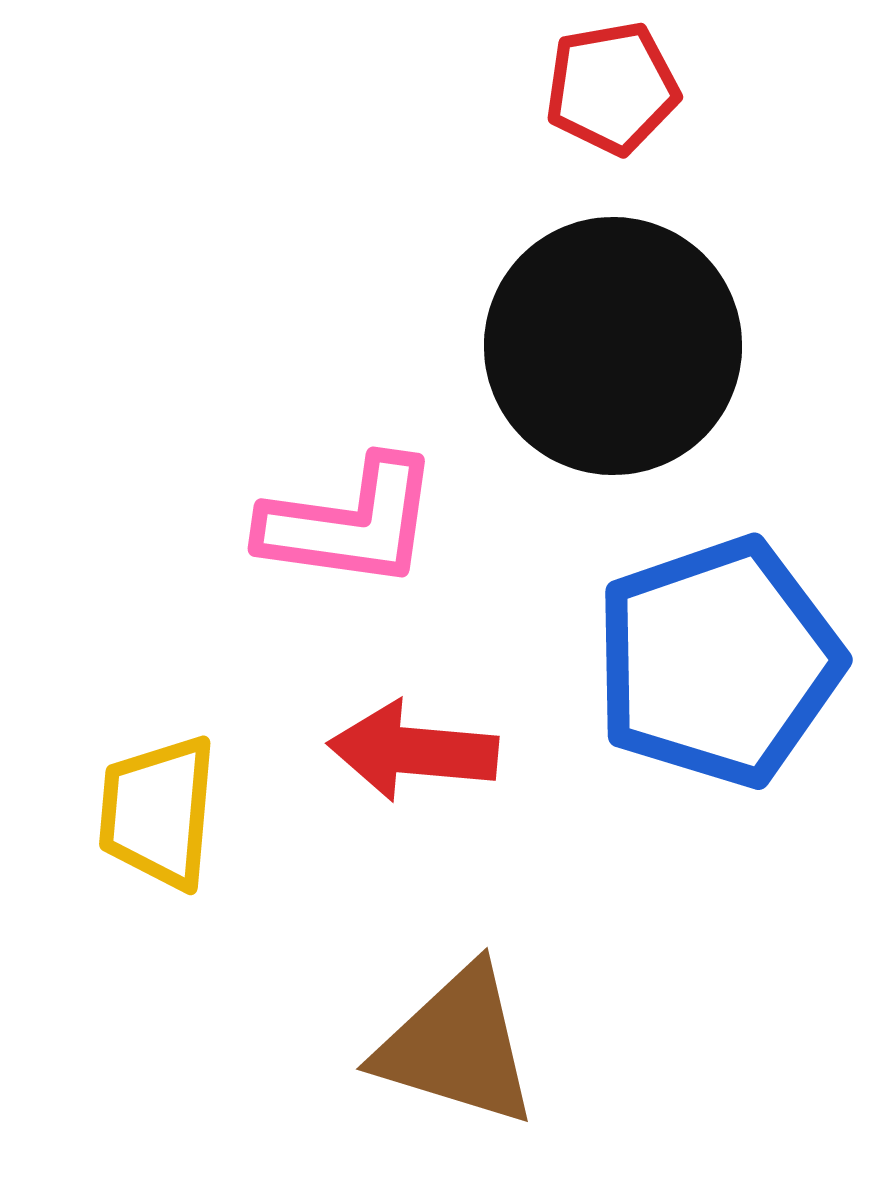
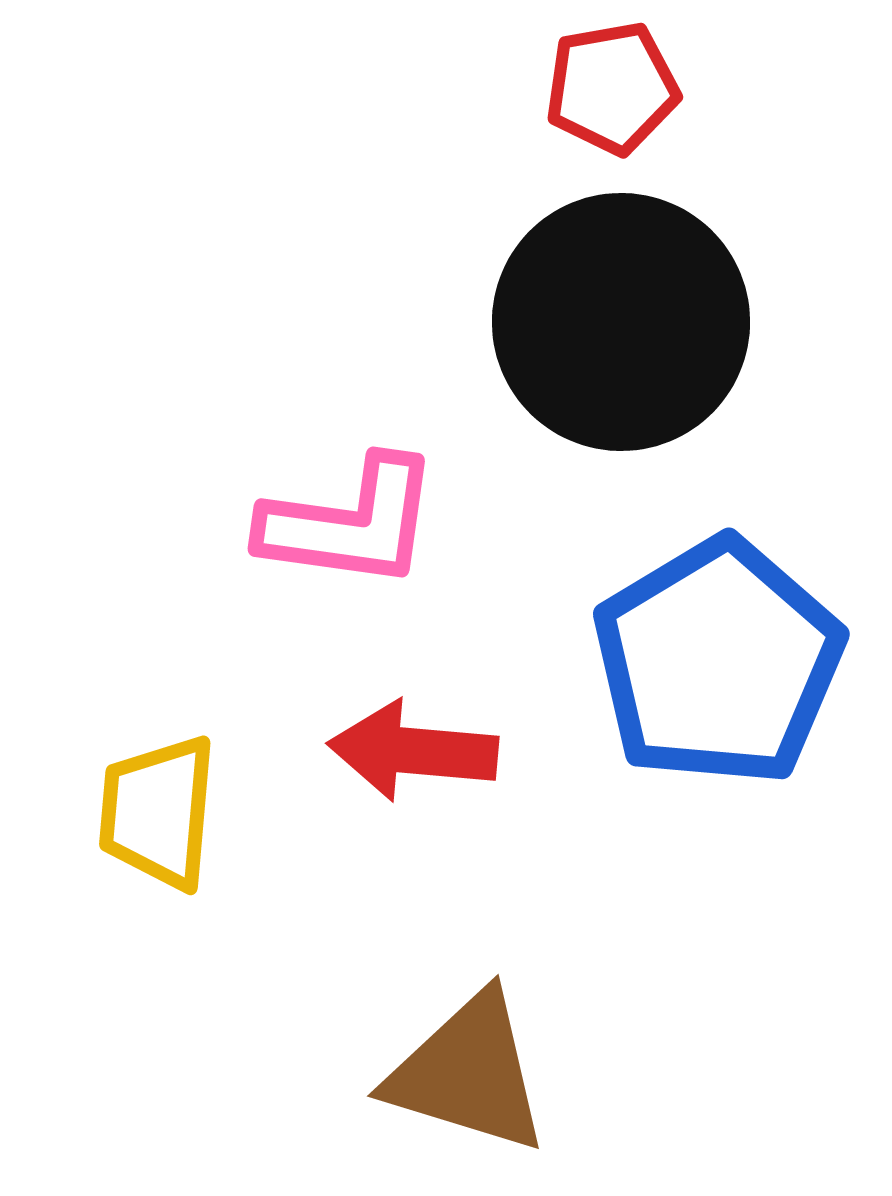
black circle: moved 8 px right, 24 px up
blue pentagon: rotated 12 degrees counterclockwise
brown triangle: moved 11 px right, 27 px down
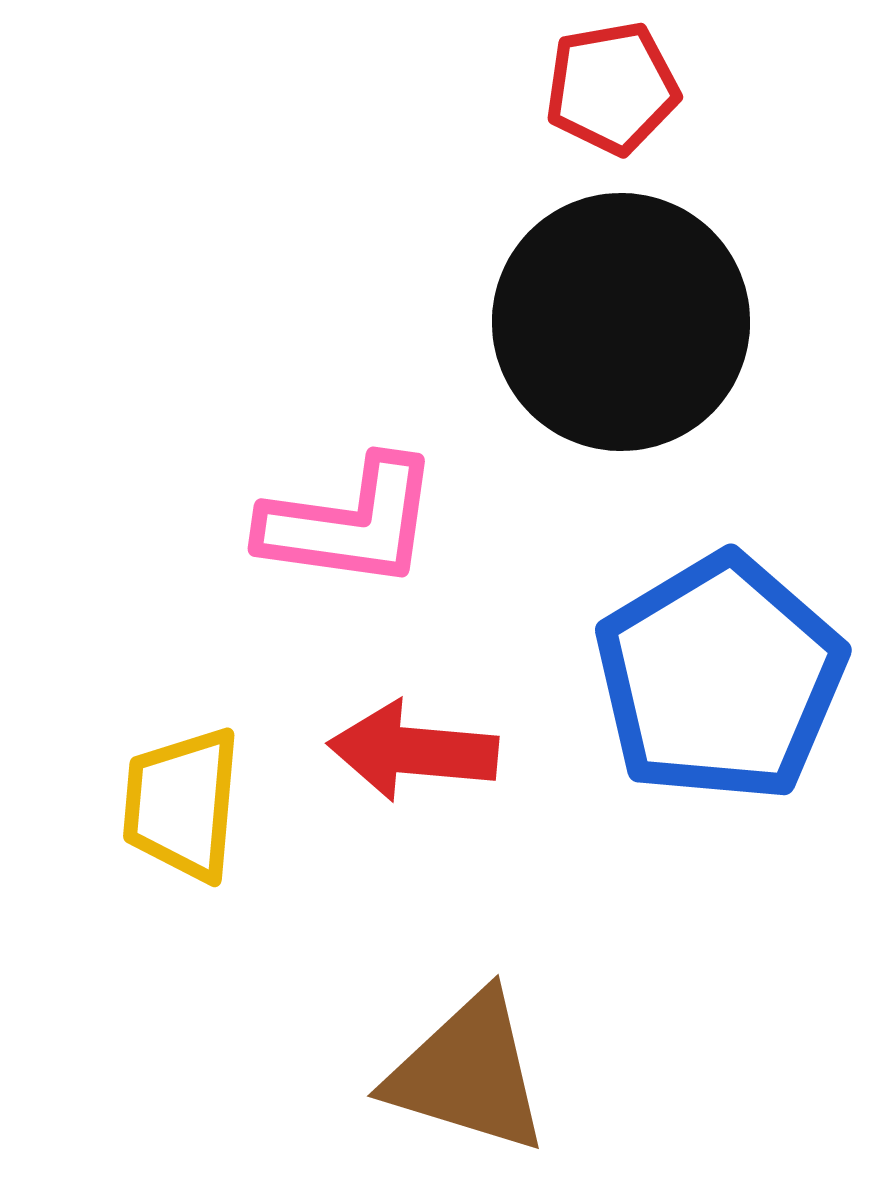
blue pentagon: moved 2 px right, 16 px down
yellow trapezoid: moved 24 px right, 8 px up
